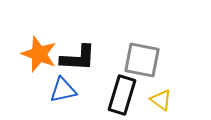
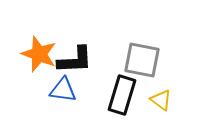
black L-shape: moved 3 px left, 2 px down; rotated 6 degrees counterclockwise
blue triangle: rotated 20 degrees clockwise
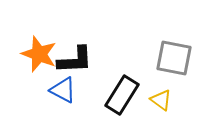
gray square: moved 32 px right, 2 px up
blue triangle: rotated 20 degrees clockwise
black rectangle: rotated 15 degrees clockwise
